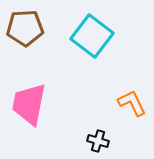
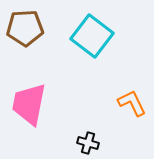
black cross: moved 10 px left, 2 px down
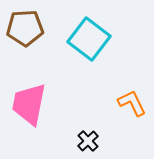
cyan square: moved 3 px left, 3 px down
black cross: moved 2 px up; rotated 30 degrees clockwise
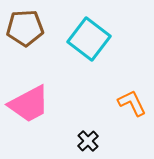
pink trapezoid: rotated 129 degrees counterclockwise
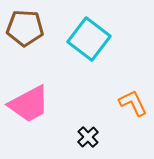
brown pentagon: rotated 6 degrees clockwise
orange L-shape: moved 1 px right
black cross: moved 4 px up
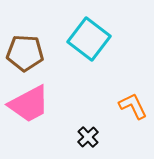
brown pentagon: moved 25 px down
orange L-shape: moved 3 px down
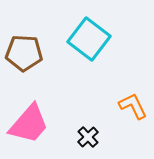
brown pentagon: moved 1 px left
pink trapezoid: moved 20 px down; rotated 21 degrees counterclockwise
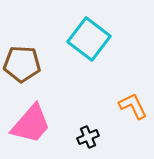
brown pentagon: moved 2 px left, 11 px down
pink trapezoid: moved 2 px right
black cross: rotated 20 degrees clockwise
